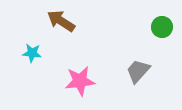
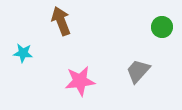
brown arrow: rotated 36 degrees clockwise
cyan star: moved 9 px left
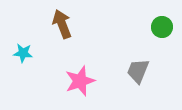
brown arrow: moved 1 px right, 3 px down
gray trapezoid: rotated 20 degrees counterclockwise
pink star: rotated 12 degrees counterclockwise
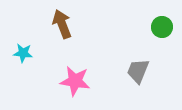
pink star: moved 5 px left; rotated 28 degrees clockwise
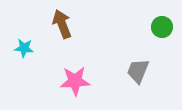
cyan star: moved 1 px right, 5 px up
pink star: rotated 12 degrees counterclockwise
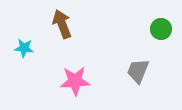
green circle: moved 1 px left, 2 px down
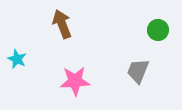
green circle: moved 3 px left, 1 px down
cyan star: moved 7 px left, 11 px down; rotated 18 degrees clockwise
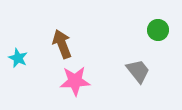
brown arrow: moved 20 px down
cyan star: moved 1 px right, 1 px up
gray trapezoid: rotated 120 degrees clockwise
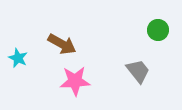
brown arrow: rotated 140 degrees clockwise
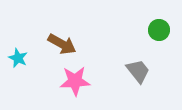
green circle: moved 1 px right
